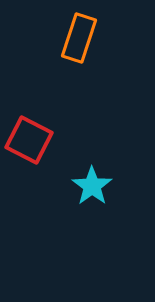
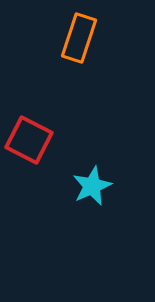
cyan star: rotated 12 degrees clockwise
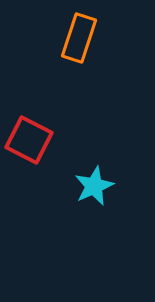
cyan star: moved 2 px right
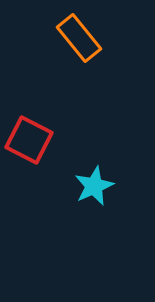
orange rectangle: rotated 57 degrees counterclockwise
